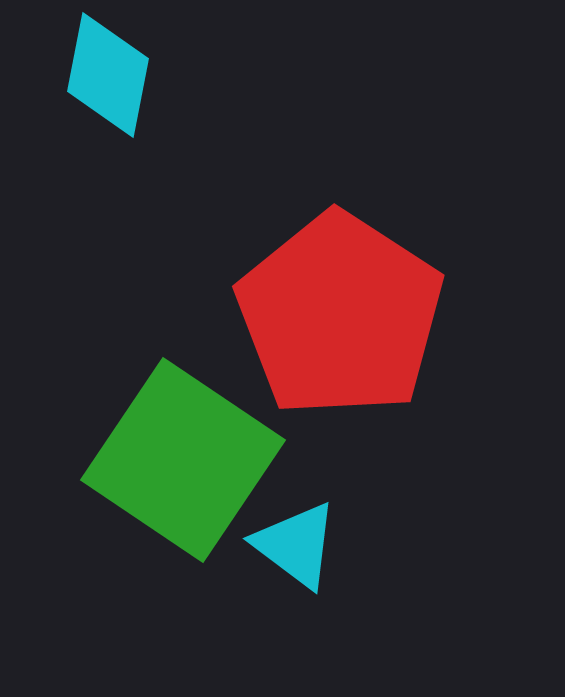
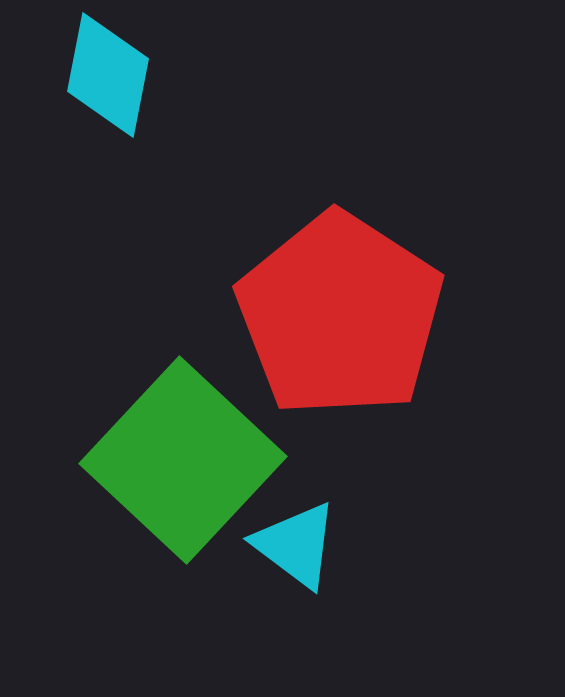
green square: rotated 9 degrees clockwise
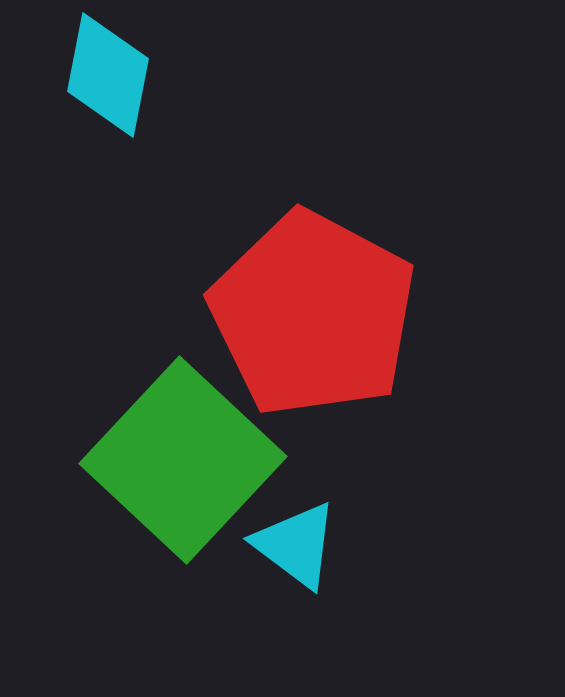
red pentagon: moved 27 px left, 1 px up; rotated 5 degrees counterclockwise
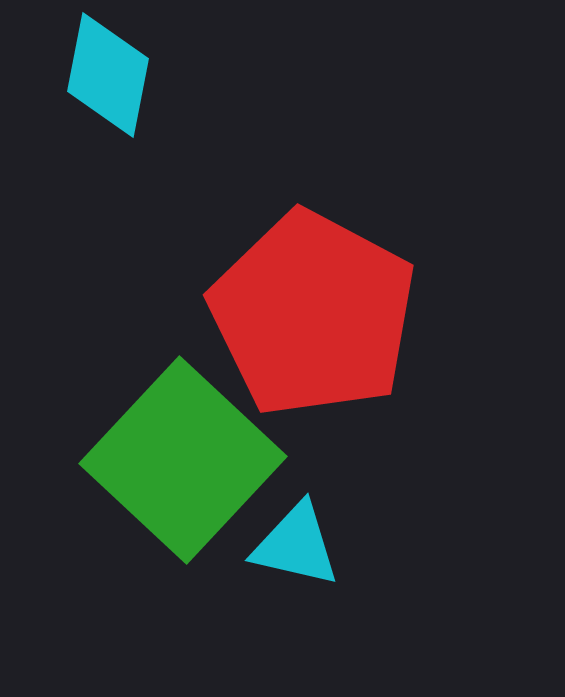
cyan triangle: rotated 24 degrees counterclockwise
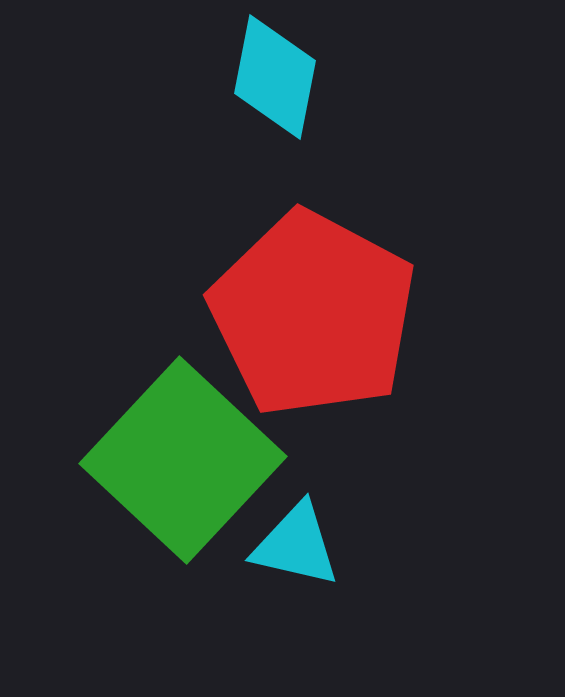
cyan diamond: moved 167 px right, 2 px down
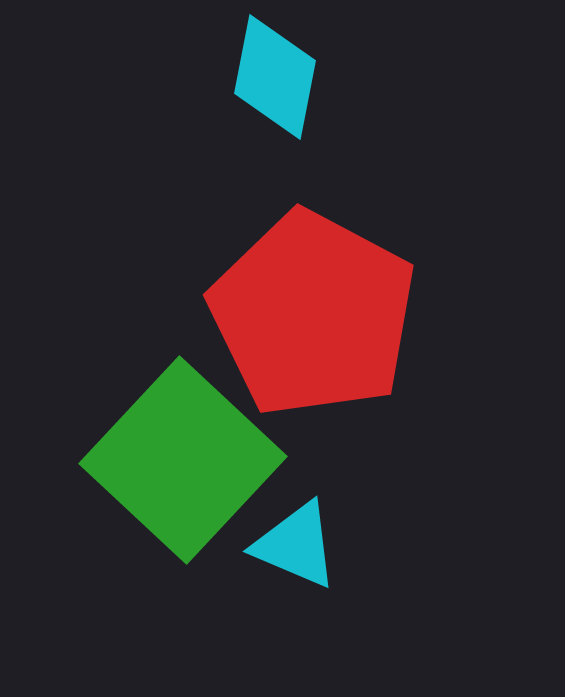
cyan triangle: rotated 10 degrees clockwise
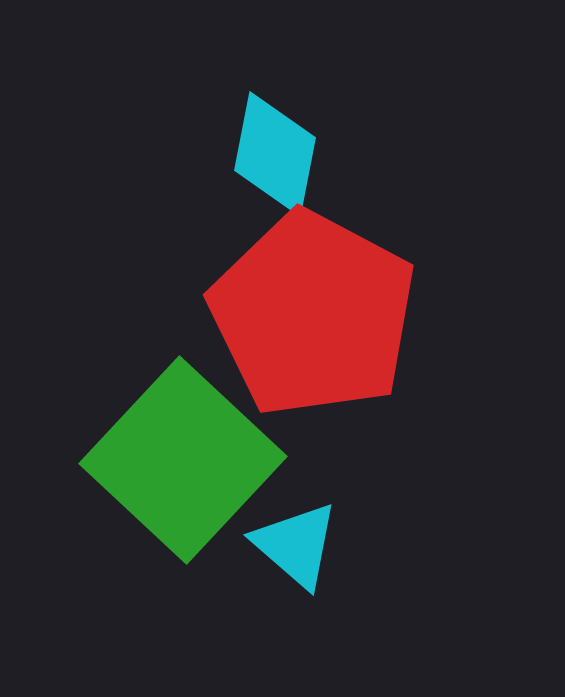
cyan diamond: moved 77 px down
cyan triangle: rotated 18 degrees clockwise
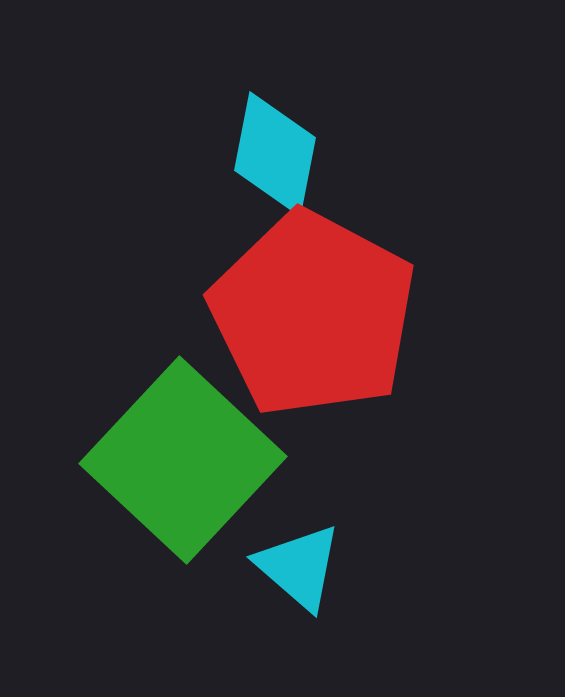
cyan triangle: moved 3 px right, 22 px down
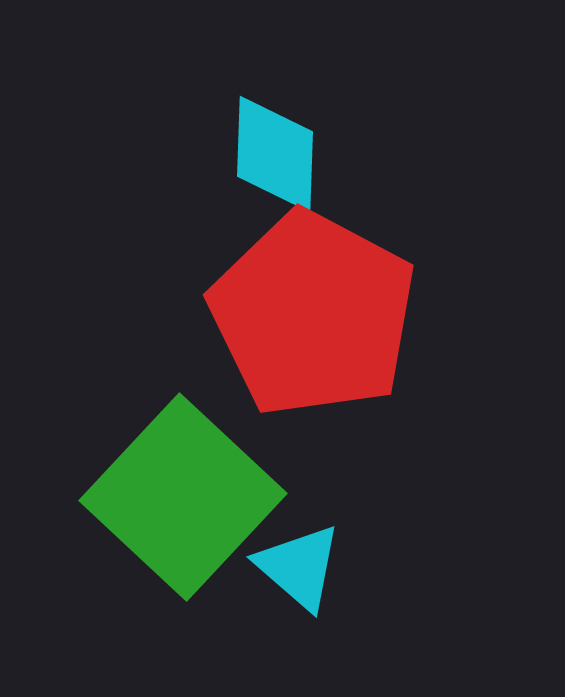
cyan diamond: rotated 9 degrees counterclockwise
green square: moved 37 px down
